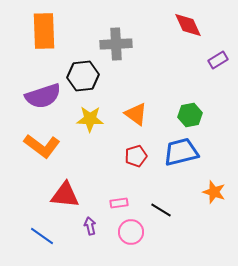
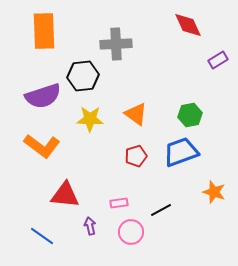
blue trapezoid: rotated 6 degrees counterclockwise
black line: rotated 60 degrees counterclockwise
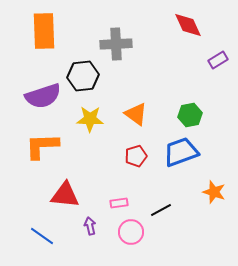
orange L-shape: rotated 141 degrees clockwise
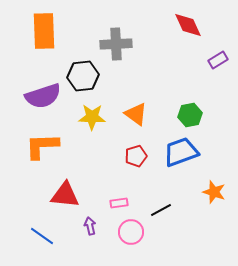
yellow star: moved 2 px right, 2 px up
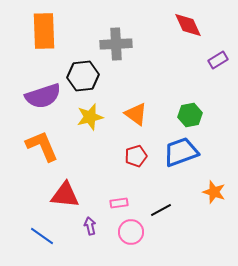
yellow star: moved 2 px left; rotated 16 degrees counterclockwise
orange L-shape: rotated 69 degrees clockwise
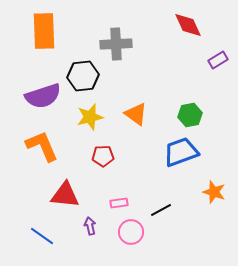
red pentagon: moved 33 px left; rotated 15 degrees clockwise
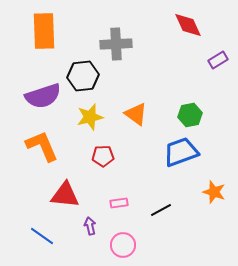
pink circle: moved 8 px left, 13 px down
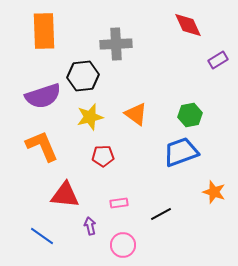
black line: moved 4 px down
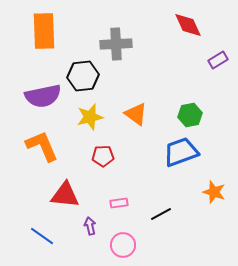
purple semicircle: rotated 6 degrees clockwise
